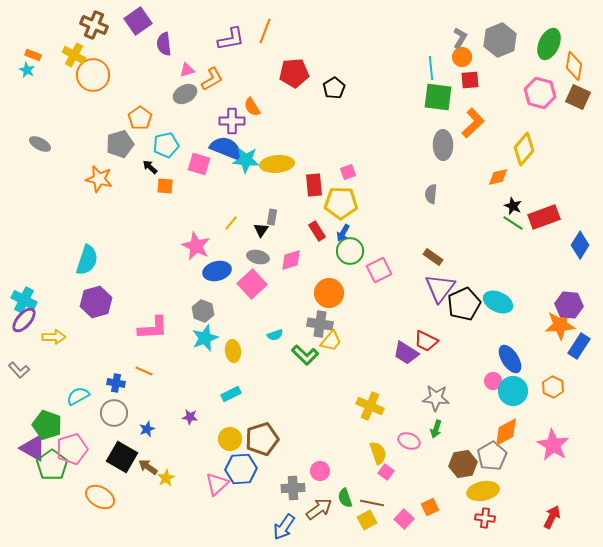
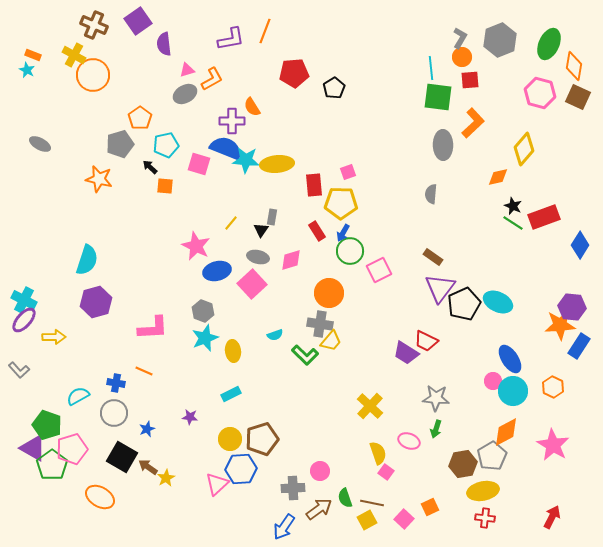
purple hexagon at (569, 305): moved 3 px right, 2 px down
yellow cross at (370, 406): rotated 20 degrees clockwise
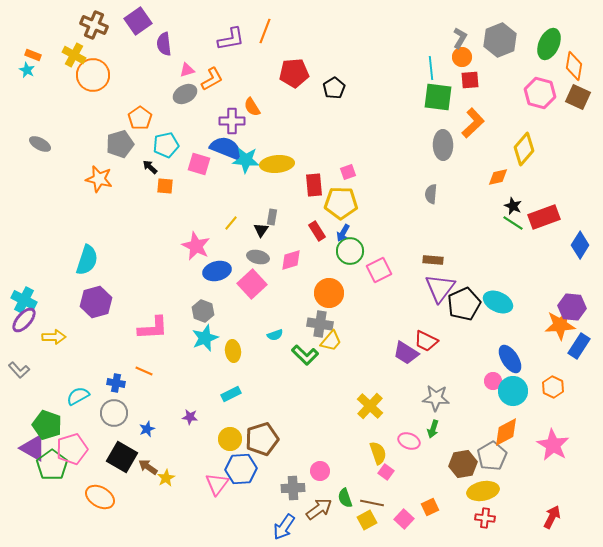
brown rectangle at (433, 257): moved 3 px down; rotated 30 degrees counterclockwise
green arrow at (436, 429): moved 3 px left
pink triangle at (217, 484): rotated 10 degrees counterclockwise
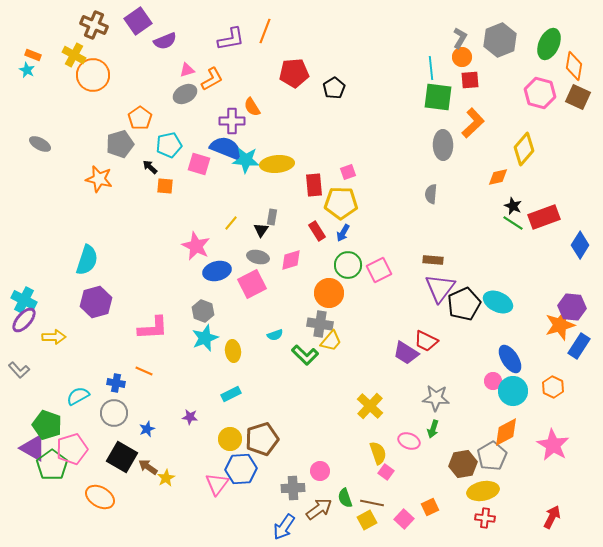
purple semicircle at (164, 44): moved 1 px right, 3 px up; rotated 105 degrees counterclockwise
cyan pentagon at (166, 145): moved 3 px right
green circle at (350, 251): moved 2 px left, 14 px down
pink square at (252, 284): rotated 16 degrees clockwise
orange star at (560, 325): rotated 12 degrees counterclockwise
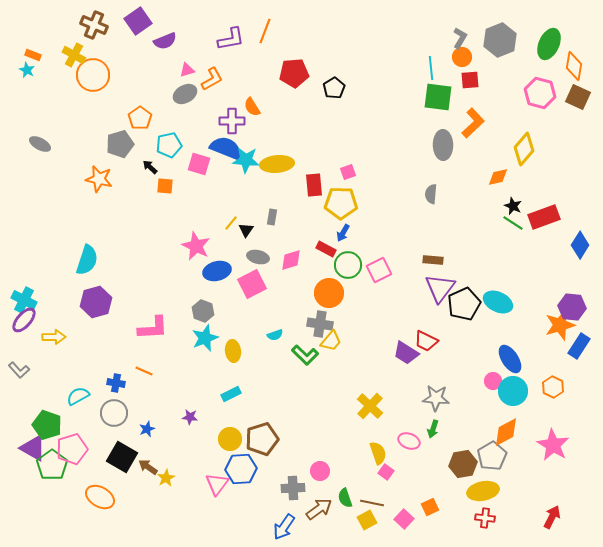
black triangle at (261, 230): moved 15 px left
red rectangle at (317, 231): moved 9 px right, 18 px down; rotated 30 degrees counterclockwise
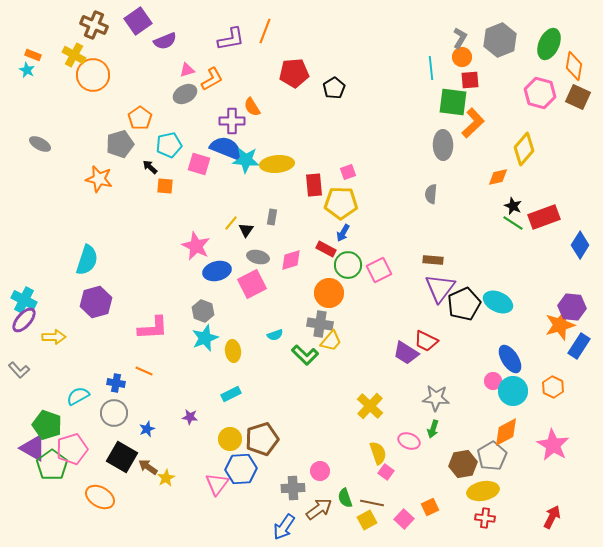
green square at (438, 97): moved 15 px right, 5 px down
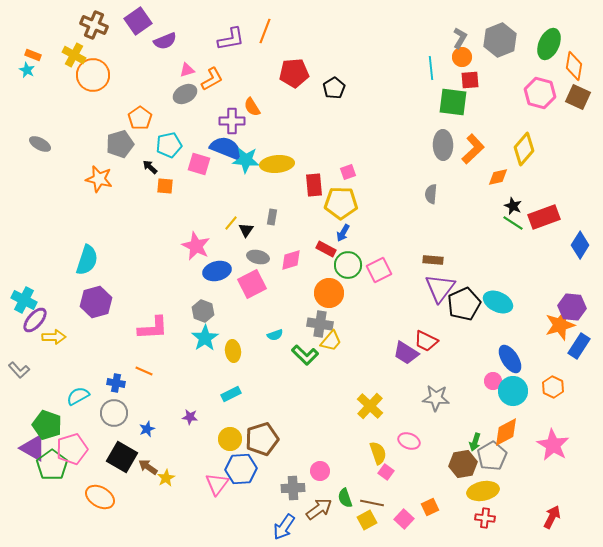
orange L-shape at (473, 123): moved 26 px down
purple ellipse at (24, 320): moved 11 px right
cyan star at (205, 338): rotated 12 degrees counterclockwise
green arrow at (433, 429): moved 42 px right, 13 px down
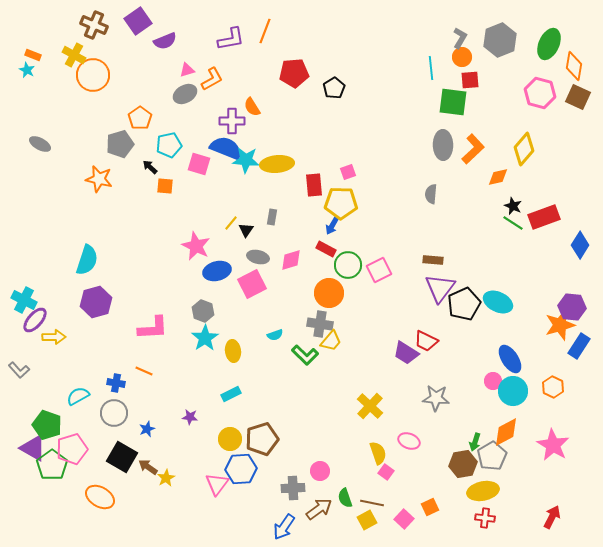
blue arrow at (343, 233): moved 11 px left, 7 px up
